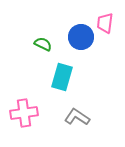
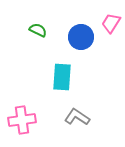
pink trapezoid: moved 6 px right; rotated 25 degrees clockwise
green semicircle: moved 5 px left, 14 px up
cyan rectangle: rotated 12 degrees counterclockwise
pink cross: moved 2 px left, 7 px down
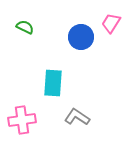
green semicircle: moved 13 px left, 3 px up
cyan rectangle: moved 9 px left, 6 px down
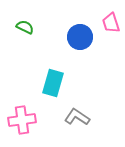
pink trapezoid: rotated 50 degrees counterclockwise
blue circle: moved 1 px left
cyan rectangle: rotated 12 degrees clockwise
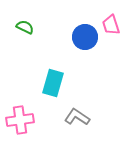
pink trapezoid: moved 2 px down
blue circle: moved 5 px right
pink cross: moved 2 px left
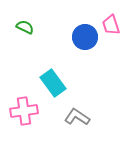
cyan rectangle: rotated 52 degrees counterclockwise
pink cross: moved 4 px right, 9 px up
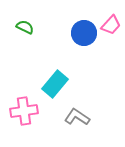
pink trapezoid: rotated 120 degrees counterclockwise
blue circle: moved 1 px left, 4 px up
cyan rectangle: moved 2 px right, 1 px down; rotated 76 degrees clockwise
